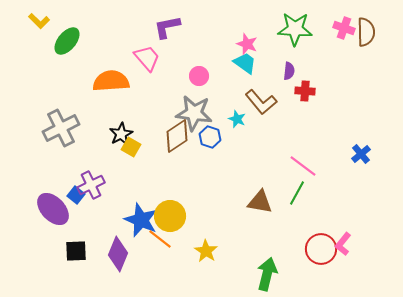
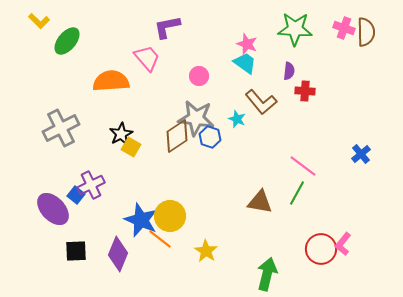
gray star: moved 2 px right, 5 px down
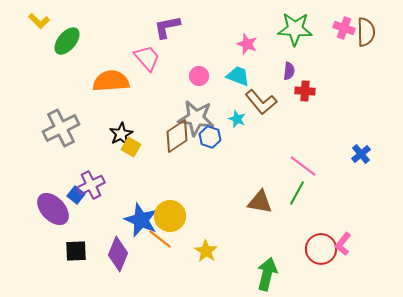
cyan trapezoid: moved 7 px left, 13 px down; rotated 15 degrees counterclockwise
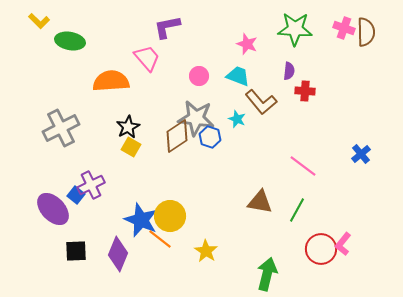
green ellipse: moved 3 px right; rotated 60 degrees clockwise
black star: moved 7 px right, 7 px up
green line: moved 17 px down
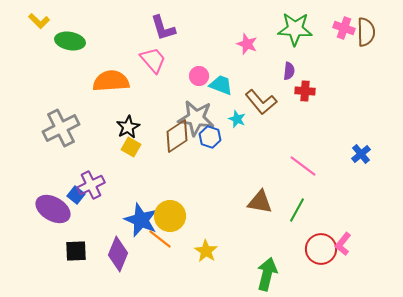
purple L-shape: moved 4 px left, 1 px down; rotated 96 degrees counterclockwise
pink trapezoid: moved 6 px right, 2 px down
cyan trapezoid: moved 17 px left, 9 px down
purple ellipse: rotated 16 degrees counterclockwise
